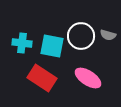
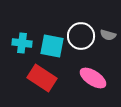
pink ellipse: moved 5 px right
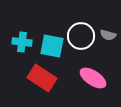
cyan cross: moved 1 px up
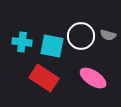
red rectangle: moved 2 px right
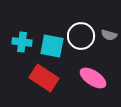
gray semicircle: moved 1 px right
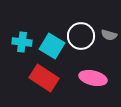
cyan square: rotated 20 degrees clockwise
pink ellipse: rotated 20 degrees counterclockwise
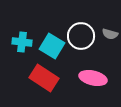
gray semicircle: moved 1 px right, 1 px up
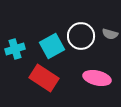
cyan cross: moved 7 px left, 7 px down; rotated 24 degrees counterclockwise
cyan square: rotated 30 degrees clockwise
pink ellipse: moved 4 px right
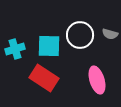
white circle: moved 1 px left, 1 px up
cyan square: moved 3 px left; rotated 30 degrees clockwise
pink ellipse: moved 2 px down; rotated 60 degrees clockwise
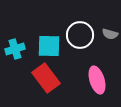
red rectangle: moved 2 px right; rotated 20 degrees clockwise
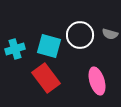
cyan square: rotated 15 degrees clockwise
pink ellipse: moved 1 px down
